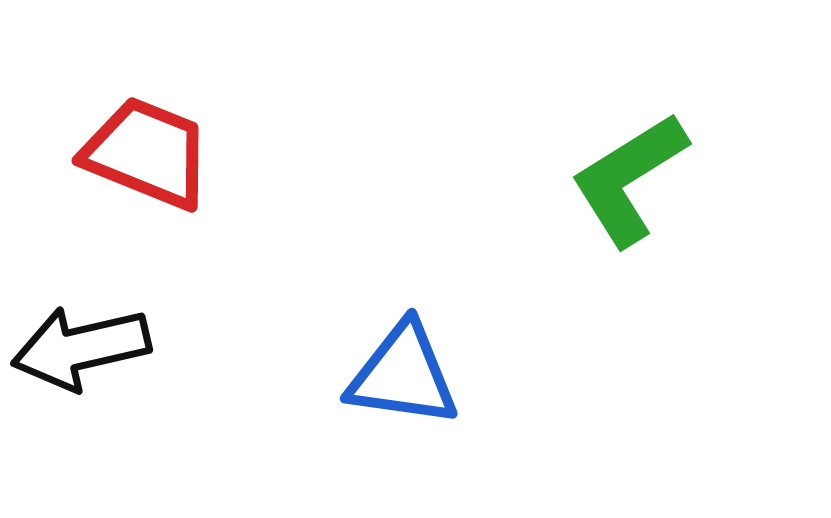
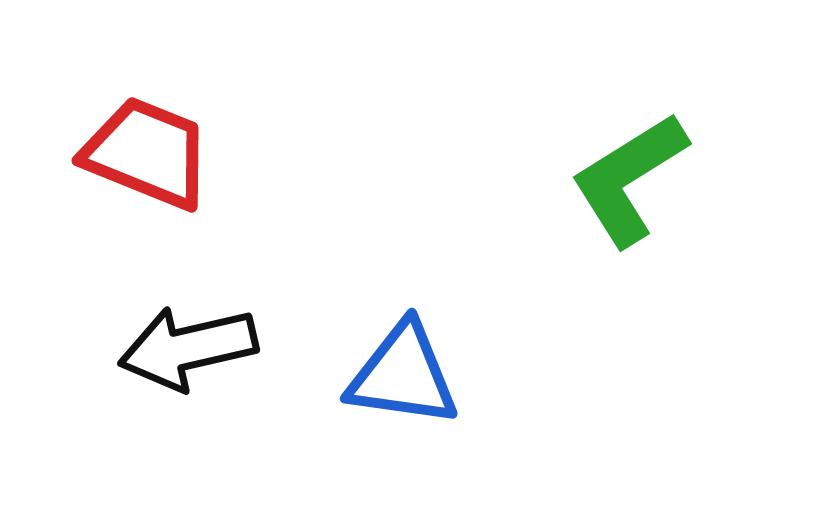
black arrow: moved 107 px right
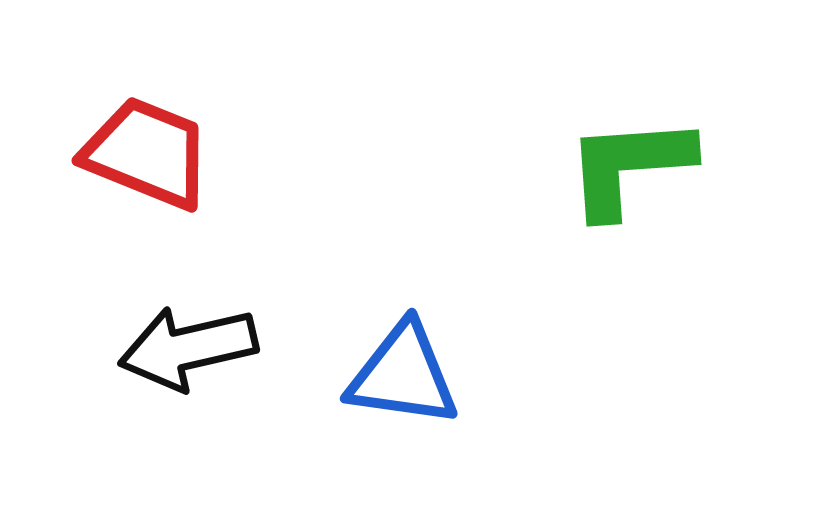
green L-shape: moved 13 px up; rotated 28 degrees clockwise
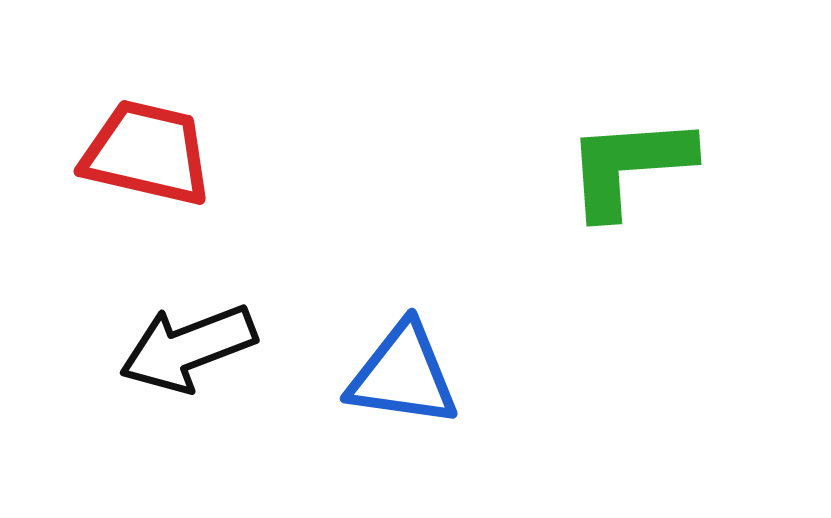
red trapezoid: rotated 9 degrees counterclockwise
black arrow: rotated 8 degrees counterclockwise
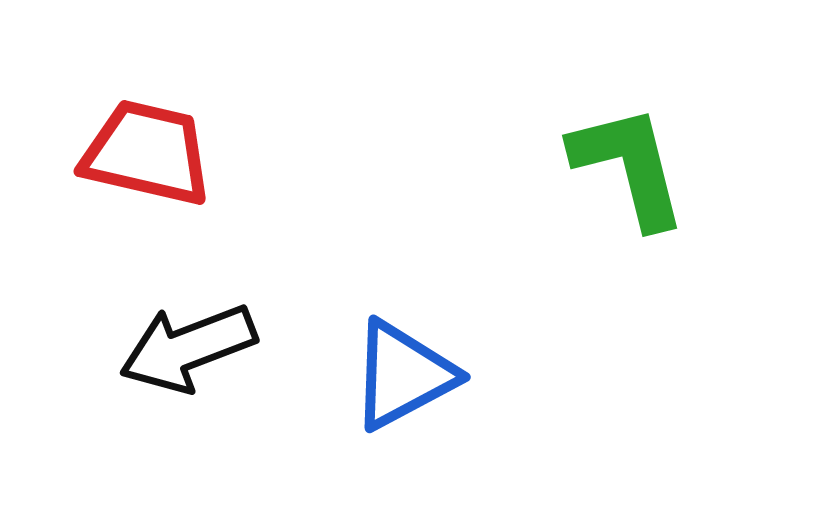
green L-shape: rotated 80 degrees clockwise
blue triangle: rotated 36 degrees counterclockwise
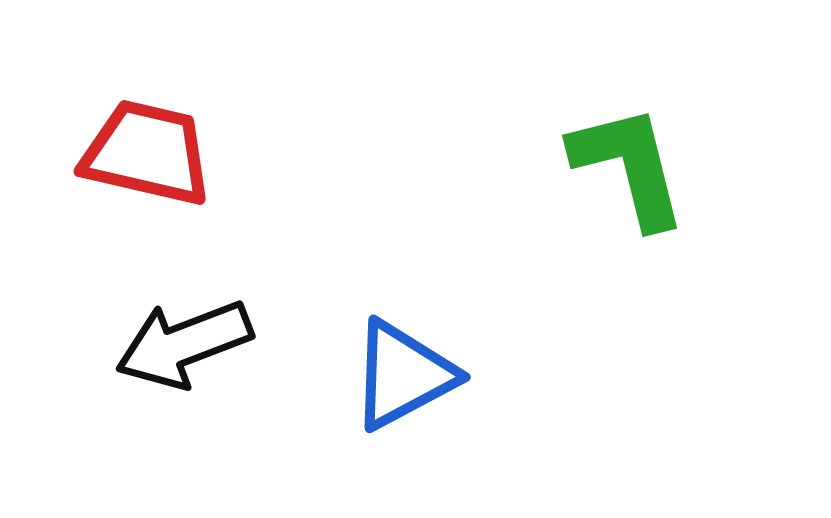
black arrow: moved 4 px left, 4 px up
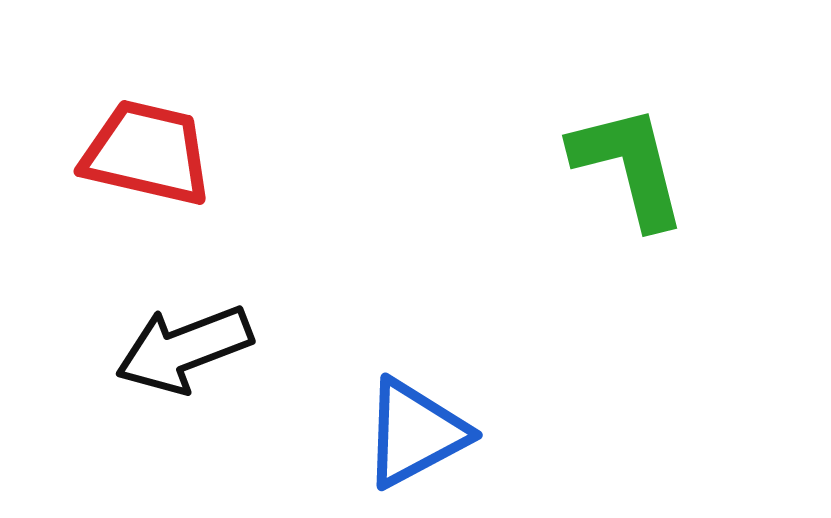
black arrow: moved 5 px down
blue triangle: moved 12 px right, 58 px down
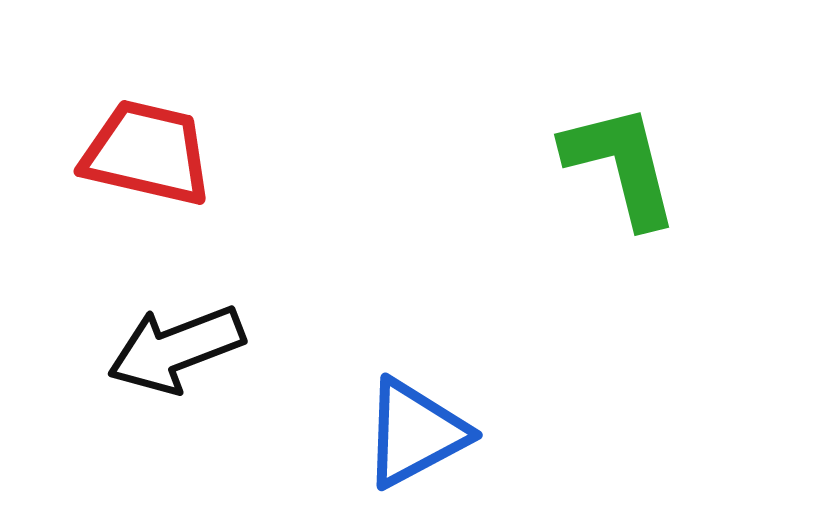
green L-shape: moved 8 px left, 1 px up
black arrow: moved 8 px left
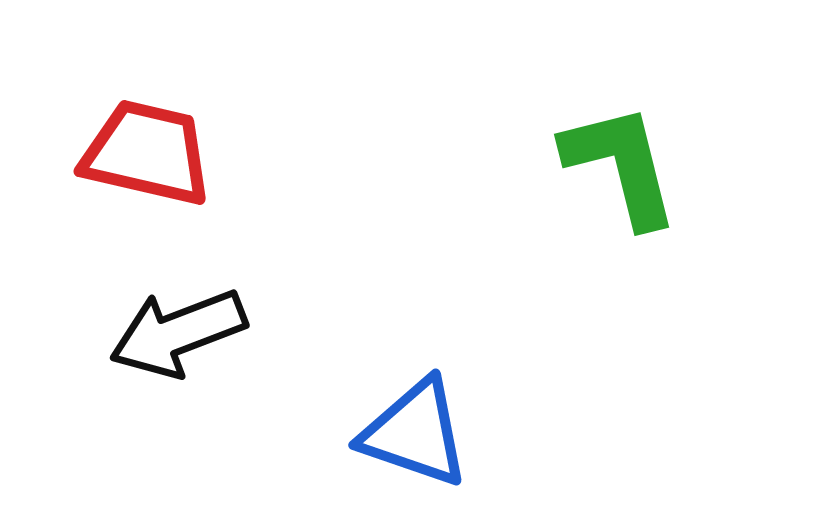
black arrow: moved 2 px right, 16 px up
blue triangle: rotated 47 degrees clockwise
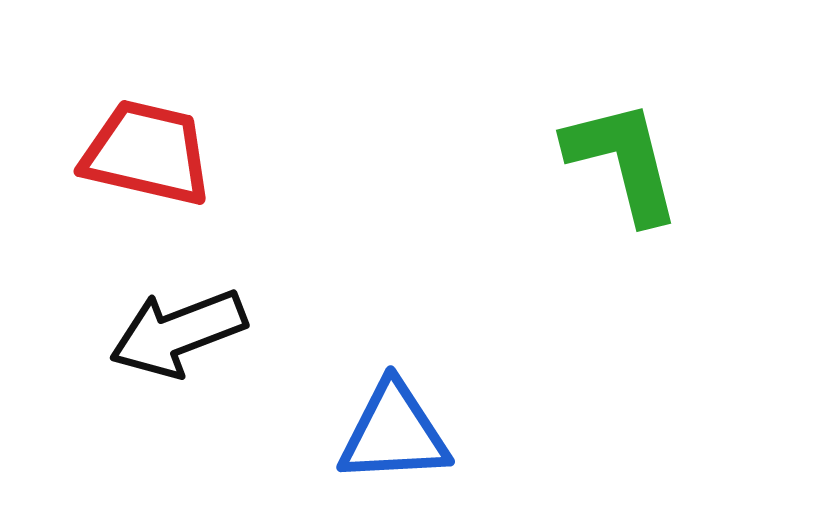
green L-shape: moved 2 px right, 4 px up
blue triangle: moved 21 px left; rotated 22 degrees counterclockwise
